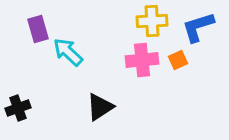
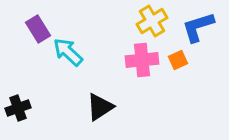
yellow cross: rotated 28 degrees counterclockwise
purple rectangle: rotated 16 degrees counterclockwise
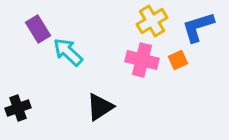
pink cross: rotated 20 degrees clockwise
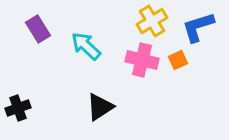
cyan arrow: moved 18 px right, 6 px up
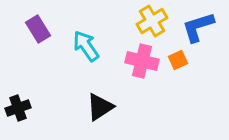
cyan arrow: rotated 12 degrees clockwise
pink cross: moved 1 px down
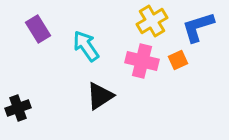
black triangle: moved 11 px up
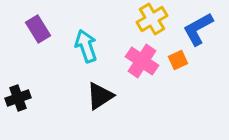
yellow cross: moved 2 px up
blue L-shape: moved 2 px down; rotated 12 degrees counterclockwise
cyan arrow: rotated 16 degrees clockwise
pink cross: rotated 20 degrees clockwise
black cross: moved 10 px up
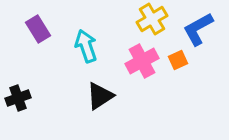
pink cross: rotated 28 degrees clockwise
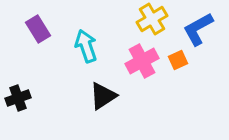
black triangle: moved 3 px right
